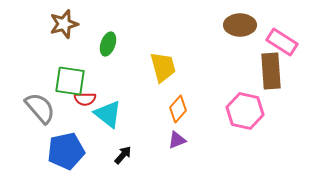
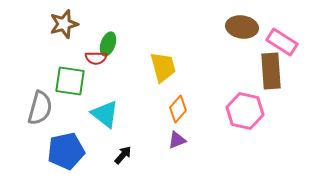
brown ellipse: moved 2 px right, 2 px down; rotated 8 degrees clockwise
red semicircle: moved 11 px right, 41 px up
gray semicircle: rotated 56 degrees clockwise
cyan triangle: moved 3 px left
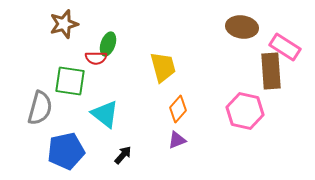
pink rectangle: moved 3 px right, 5 px down
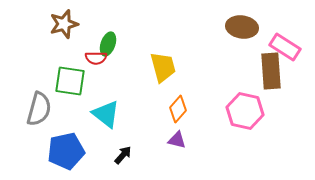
gray semicircle: moved 1 px left, 1 px down
cyan triangle: moved 1 px right
purple triangle: rotated 36 degrees clockwise
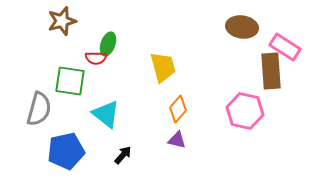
brown star: moved 2 px left, 3 px up
